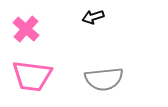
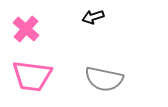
gray semicircle: rotated 18 degrees clockwise
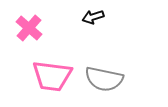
pink cross: moved 3 px right, 1 px up
pink trapezoid: moved 20 px right
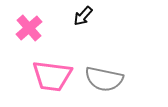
black arrow: moved 10 px left, 1 px up; rotated 30 degrees counterclockwise
pink cross: rotated 8 degrees clockwise
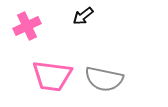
black arrow: rotated 10 degrees clockwise
pink cross: moved 2 px left, 2 px up; rotated 16 degrees clockwise
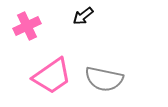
pink trapezoid: rotated 42 degrees counterclockwise
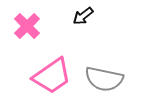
pink cross: rotated 20 degrees counterclockwise
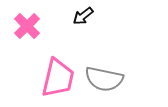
pink trapezoid: moved 6 px right, 2 px down; rotated 42 degrees counterclockwise
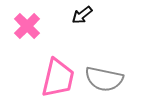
black arrow: moved 1 px left, 1 px up
